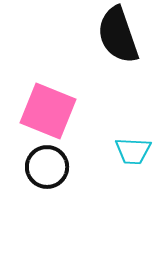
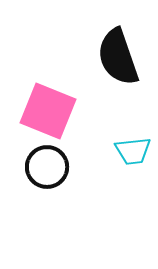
black semicircle: moved 22 px down
cyan trapezoid: rotated 9 degrees counterclockwise
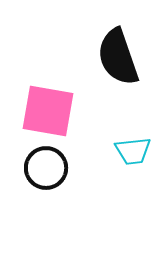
pink square: rotated 12 degrees counterclockwise
black circle: moved 1 px left, 1 px down
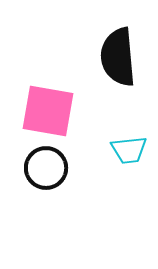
black semicircle: rotated 14 degrees clockwise
cyan trapezoid: moved 4 px left, 1 px up
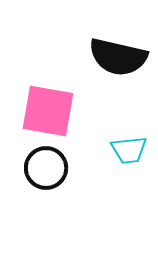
black semicircle: rotated 72 degrees counterclockwise
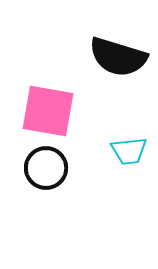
black semicircle: rotated 4 degrees clockwise
cyan trapezoid: moved 1 px down
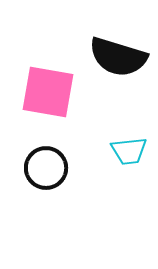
pink square: moved 19 px up
